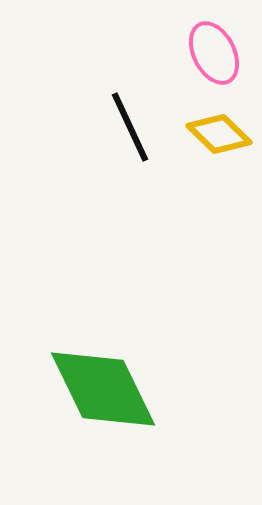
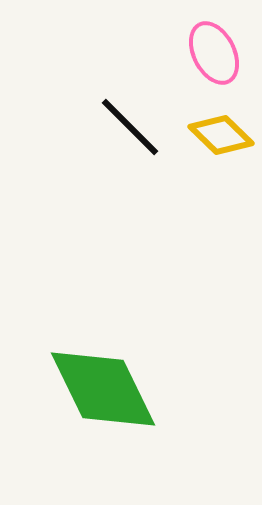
black line: rotated 20 degrees counterclockwise
yellow diamond: moved 2 px right, 1 px down
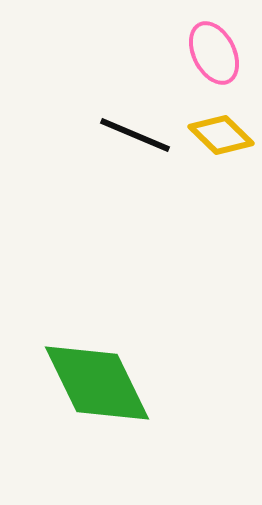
black line: moved 5 px right, 8 px down; rotated 22 degrees counterclockwise
green diamond: moved 6 px left, 6 px up
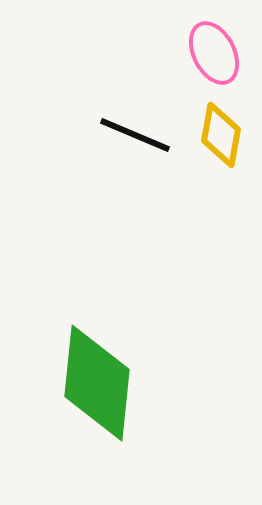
yellow diamond: rotated 56 degrees clockwise
green diamond: rotated 32 degrees clockwise
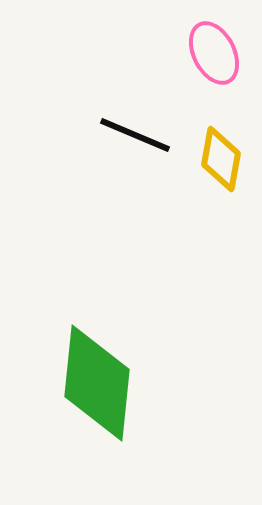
yellow diamond: moved 24 px down
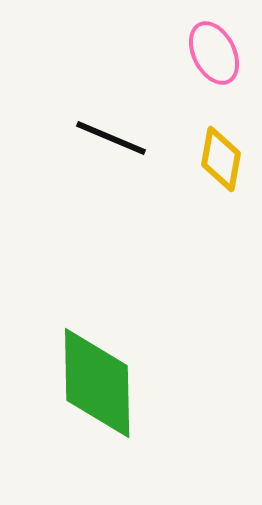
black line: moved 24 px left, 3 px down
green diamond: rotated 7 degrees counterclockwise
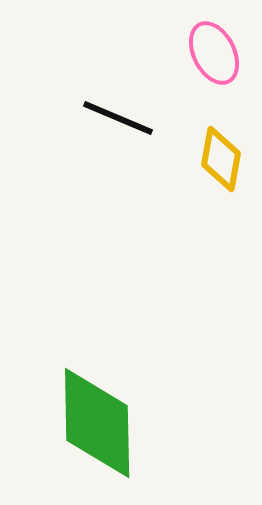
black line: moved 7 px right, 20 px up
green diamond: moved 40 px down
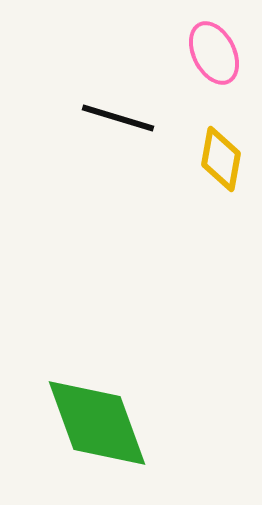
black line: rotated 6 degrees counterclockwise
green diamond: rotated 19 degrees counterclockwise
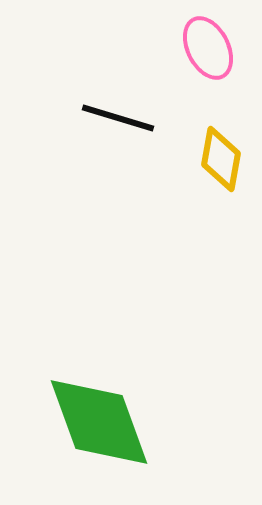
pink ellipse: moved 6 px left, 5 px up
green diamond: moved 2 px right, 1 px up
